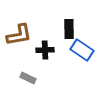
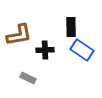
black rectangle: moved 2 px right, 2 px up
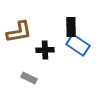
brown L-shape: moved 3 px up
blue rectangle: moved 4 px left, 5 px up
gray rectangle: moved 1 px right
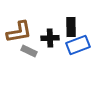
blue rectangle: rotated 55 degrees counterclockwise
black cross: moved 5 px right, 12 px up
gray rectangle: moved 27 px up
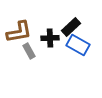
black rectangle: rotated 48 degrees clockwise
blue rectangle: rotated 50 degrees clockwise
gray rectangle: rotated 35 degrees clockwise
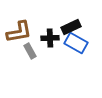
black rectangle: rotated 18 degrees clockwise
blue rectangle: moved 2 px left, 2 px up
gray rectangle: moved 1 px right
